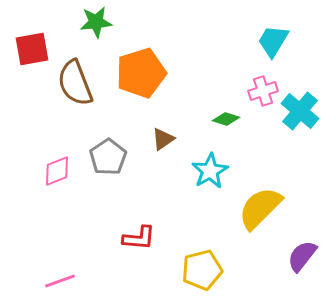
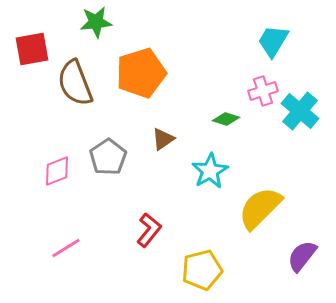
red L-shape: moved 10 px right, 8 px up; rotated 56 degrees counterclockwise
pink line: moved 6 px right, 33 px up; rotated 12 degrees counterclockwise
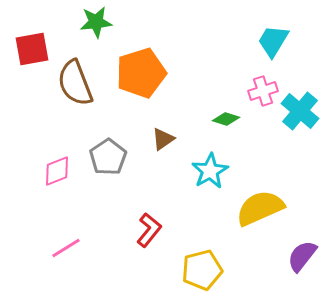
yellow semicircle: rotated 21 degrees clockwise
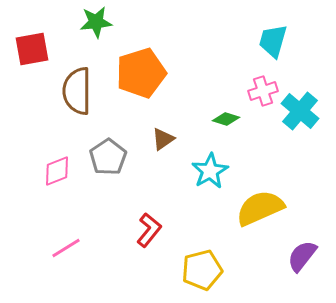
cyan trapezoid: rotated 15 degrees counterclockwise
brown semicircle: moved 2 px right, 8 px down; rotated 21 degrees clockwise
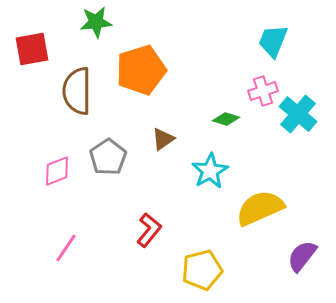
cyan trapezoid: rotated 6 degrees clockwise
orange pentagon: moved 3 px up
cyan cross: moved 2 px left, 3 px down
pink line: rotated 24 degrees counterclockwise
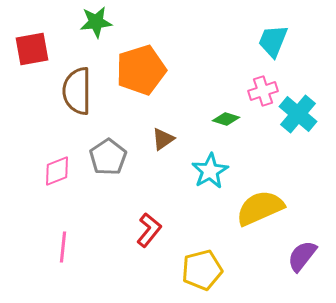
pink line: moved 3 px left, 1 px up; rotated 28 degrees counterclockwise
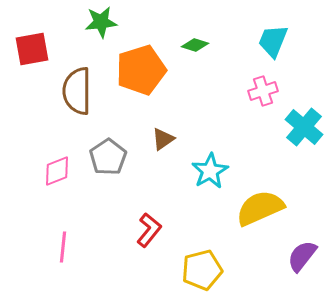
green star: moved 5 px right
cyan cross: moved 6 px right, 13 px down
green diamond: moved 31 px left, 74 px up
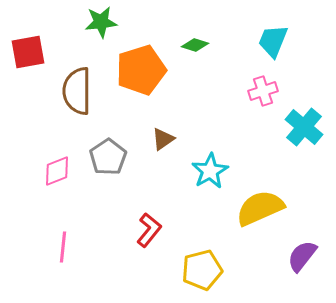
red square: moved 4 px left, 3 px down
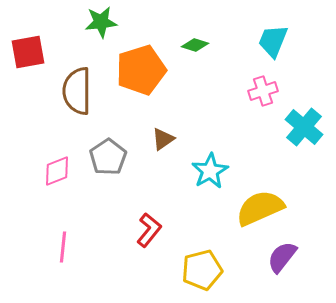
purple semicircle: moved 20 px left, 1 px down
